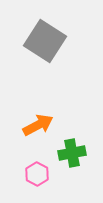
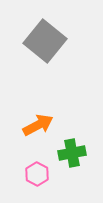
gray square: rotated 6 degrees clockwise
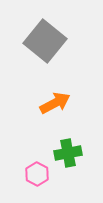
orange arrow: moved 17 px right, 22 px up
green cross: moved 4 px left
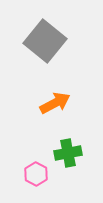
pink hexagon: moved 1 px left
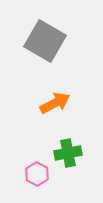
gray square: rotated 9 degrees counterclockwise
pink hexagon: moved 1 px right
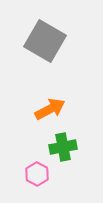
orange arrow: moved 5 px left, 6 px down
green cross: moved 5 px left, 6 px up
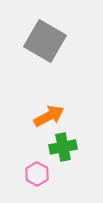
orange arrow: moved 1 px left, 7 px down
